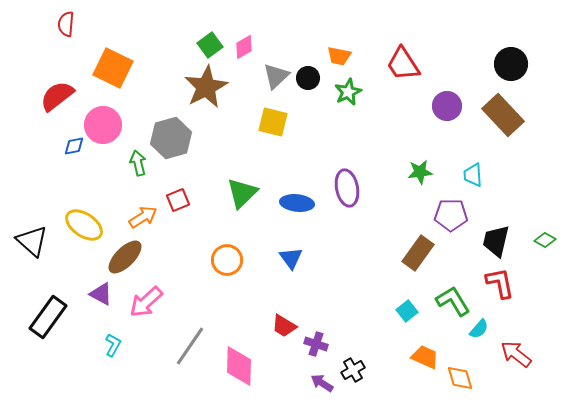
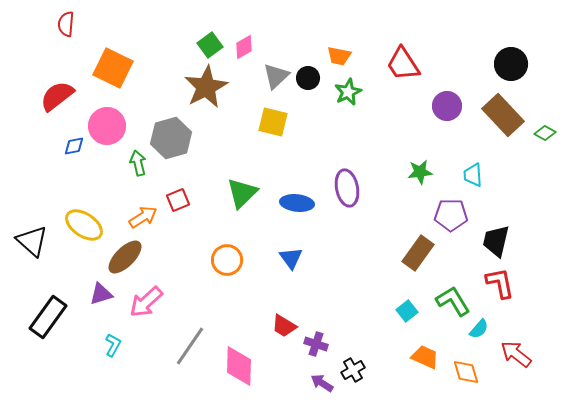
pink circle at (103, 125): moved 4 px right, 1 px down
green diamond at (545, 240): moved 107 px up
purple triangle at (101, 294): rotated 45 degrees counterclockwise
orange diamond at (460, 378): moved 6 px right, 6 px up
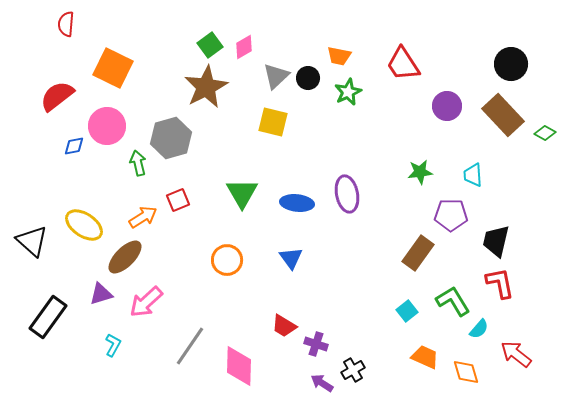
purple ellipse at (347, 188): moved 6 px down
green triangle at (242, 193): rotated 16 degrees counterclockwise
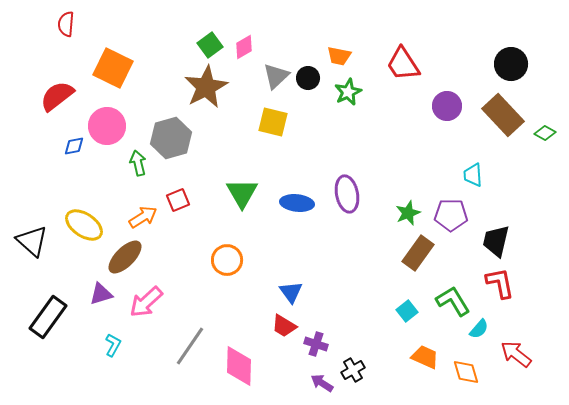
green star at (420, 172): moved 12 px left, 41 px down; rotated 15 degrees counterclockwise
blue triangle at (291, 258): moved 34 px down
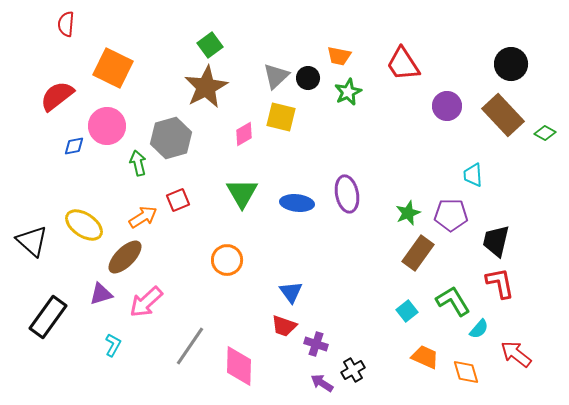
pink diamond at (244, 47): moved 87 px down
yellow square at (273, 122): moved 8 px right, 5 px up
red trapezoid at (284, 326): rotated 12 degrees counterclockwise
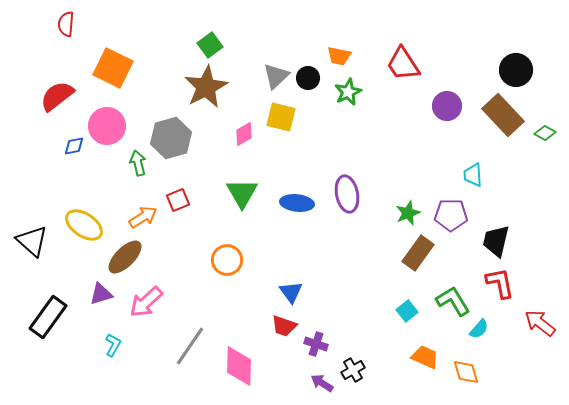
black circle at (511, 64): moved 5 px right, 6 px down
red arrow at (516, 354): moved 24 px right, 31 px up
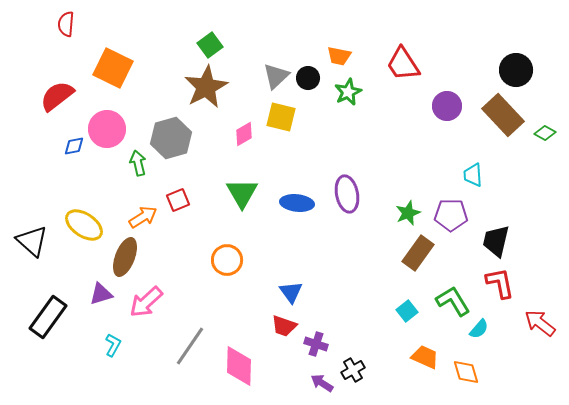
pink circle at (107, 126): moved 3 px down
brown ellipse at (125, 257): rotated 24 degrees counterclockwise
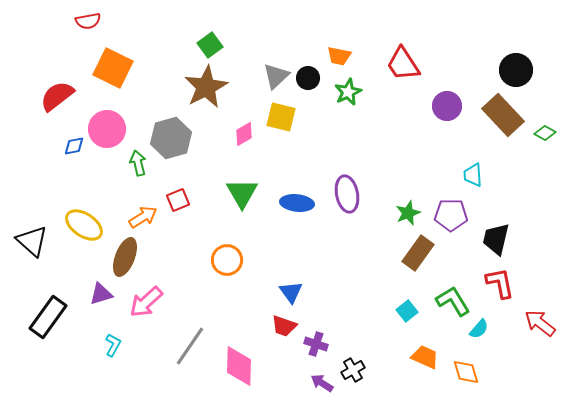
red semicircle at (66, 24): moved 22 px right, 3 px up; rotated 105 degrees counterclockwise
black trapezoid at (496, 241): moved 2 px up
